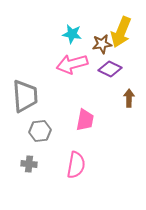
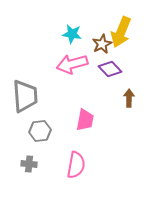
brown star: rotated 18 degrees counterclockwise
purple diamond: rotated 20 degrees clockwise
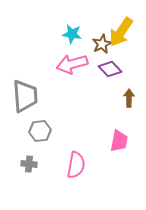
yellow arrow: rotated 12 degrees clockwise
pink trapezoid: moved 34 px right, 21 px down
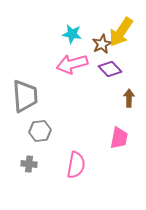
pink trapezoid: moved 3 px up
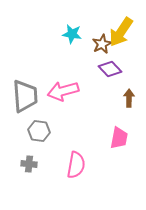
pink arrow: moved 9 px left, 27 px down
gray hexagon: moved 1 px left; rotated 15 degrees clockwise
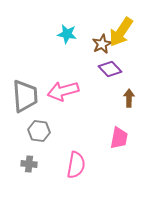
cyan star: moved 5 px left
